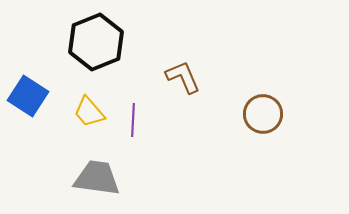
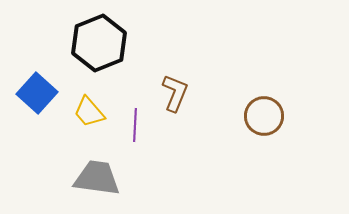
black hexagon: moved 3 px right, 1 px down
brown L-shape: moved 8 px left, 16 px down; rotated 45 degrees clockwise
blue square: moved 9 px right, 3 px up; rotated 9 degrees clockwise
brown circle: moved 1 px right, 2 px down
purple line: moved 2 px right, 5 px down
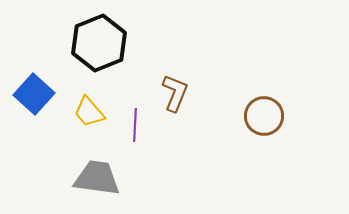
blue square: moved 3 px left, 1 px down
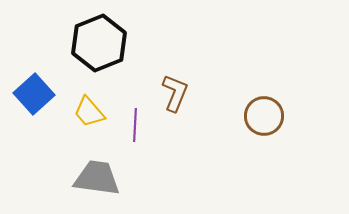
blue square: rotated 6 degrees clockwise
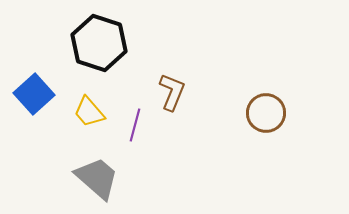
black hexagon: rotated 20 degrees counterclockwise
brown L-shape: moved 3 px left, 1 px up
brown circle: moved 2 px right, 3 px up
purple line: rotated 12 degrees clockwise
gray trapezoid: rotated 33 degrees clockwise
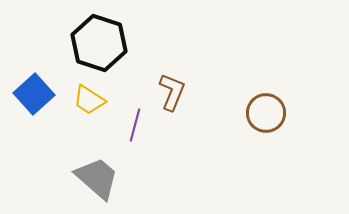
yellow trapezoid: moved 12 px up; rotated 16 degrees counterclockwise
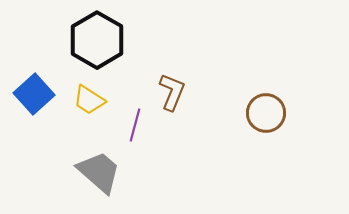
black hexagon: moved 2 px left, 3 px up; rotated 12 degrees clockwise
gray trapezoid: moved 2 px right, 6 px up
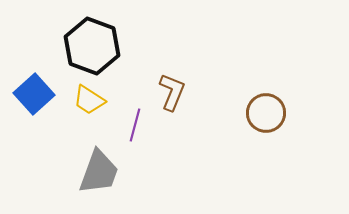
black hexagon: moved 5 px left, 6 px down; rotated 10 degrees counterclockwise
gray trapezoid: rotated 69 degrees clockwise
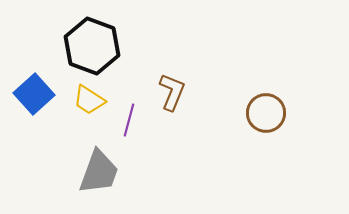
purple line: moved 6 px left, 5 px up
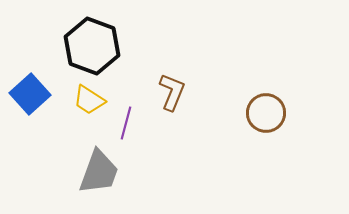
blue square: moved 4 px left
purple line: moved 3 px left, 3 px down
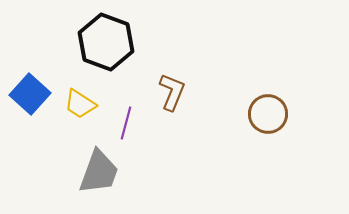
black hexagon: moved 14 px right, 4 px up
blue square: rotated 6 degrees counterclockwise
yellow trapezoid: moved 9 px left, 4 px down
brown circle: moved 2 px right, 1 px down
